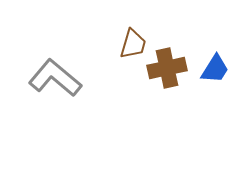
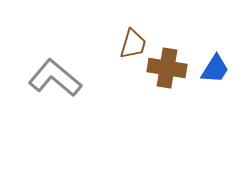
brown cross: rotated 21 degrees clockwise
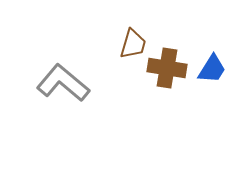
blue trapezoid: moved 3 px left
gray L-shape: moved 8 px right, 5 px down
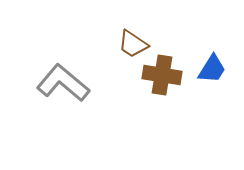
brown trapezoid: rotated 108 degrees clockwise
brown cross: moved 5 px left, 7 px down
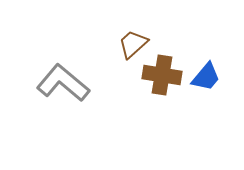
brown trapezoid: rotated 104 degrees clockwise
blue trapezoid: moved 6 px left, 8 px down; rotated 8 degrees clockwise
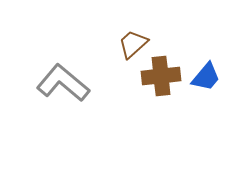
brown cross: moved 1 px left, 1 px down; rotated 15 degrees counterclockwise
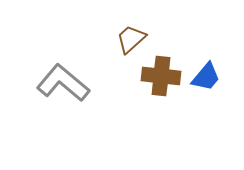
brown trapezoid: moved 2 px left, 5 px up
brown cross: rotated 12 degrees clockwise
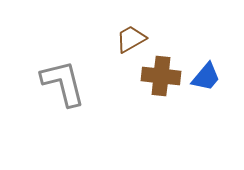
brown trapezoid: rotated 12 degrees clockwise
gray L-shape: rotated 36 degrees clockwise
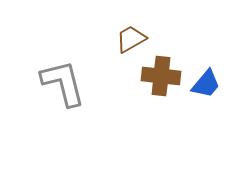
blue trapezoid: moved 7 px down
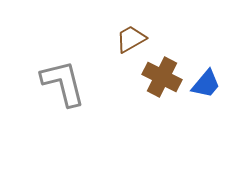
brown cross: moved 1 px right, 1 px down; rotated 21 degrees clockwise
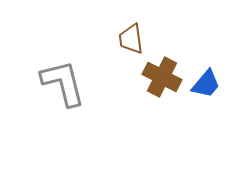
brown trapezoid: rotated 68 degrees counterclockwise
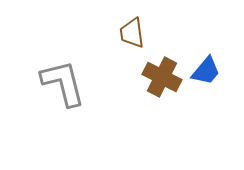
brown trapezoid: moved 1 px right, 6 px up
blue trapezoid: moved 13 px up
